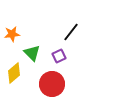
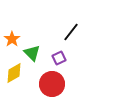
orange star: moved 5 px down; rotated 28 degrees counterclockwise
purple square: moved 2 px down
yellow diamond: rotated 10 degrees clockwise
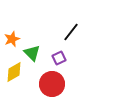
orange star: rotated 14 degrees clockwise
yellow diamond: moved 1 px up
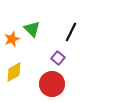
black line: rotated 12 degrees counterclockwise
green triangle: moved 24 px up
purple square: moved 1 px left; rotated 24 degrees counterclockwise
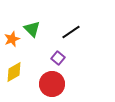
black line: rotated 30 degrees clockwise
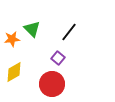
black line: moved 2 px left; rotated 18 degrees counterclockwise
orange star: rotated 14 degrees clockwise
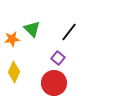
yellow diamond: rotated 35 degrees counterclockwise
red circle: moved 2 px right, 1 px up
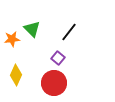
yellow diamond: moved 2 px right, 3 px down
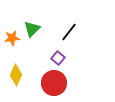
green triangle: rotated 30 degrees clockwise
orange star: moved 1 px up
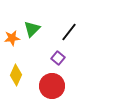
red circle: moved 2 px left, 3 px down
